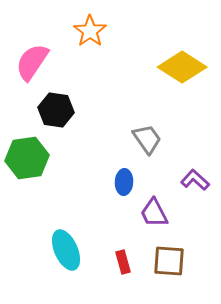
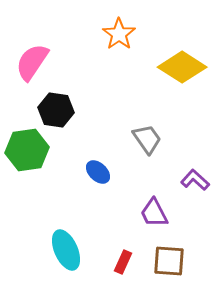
orange star: moved 29 px right, 3 px down
green hexagon: moved 8 px up
blue ellipse: moved 26 px left, 10 px up; rotated 50 degrees counterclockwise
red rectangle: rotated 40 degrees clockwise
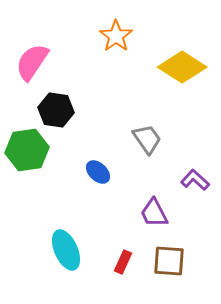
orange star: moved 3 px left, 2 px down
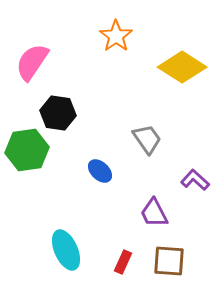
black hexagon: moved 2 px right, 3 px down
blue ellipse: moved 2 px right, 1 px up
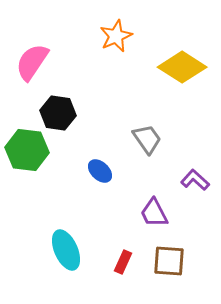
orange star: rotated 12 degrees clockwise
green hexagon: rotated 15 degrees clockwise
